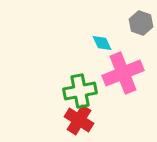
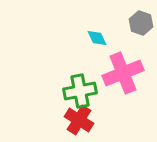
cyan diamond: moved 5 px left, 5 px up
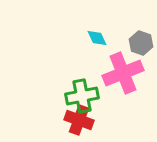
gray hexagon: moved 20 px down
green cross: moved 2 px right, 5 px down
red cross: rotated 12 degrees counterclockwise
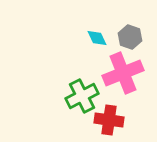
gray hexagon: moved 11 px left, 6 px up
green cross: rotated 16 degrees counterclockwise
red cross: moved 30 px right; rotated 12 degrees counterclockwise
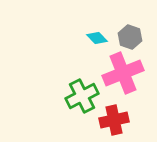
cyan diamond: rotated 20 degrees counterclockwise
red cross: moved 5 px right; rotated 20 degrees counterclockwise
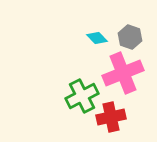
red cross: moved 3 px left, 3 px up
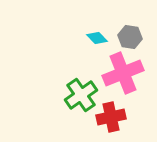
gray hexagon: rotated 10 degrees counterclockwise
green cross: moved 1 px left, 1 px up; rotated 8 degrees counterclockwise
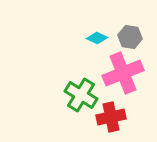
cyan diamond: rotated 20 degrees counterclockwise
green cross: rotated 24 degrees counterclockwise
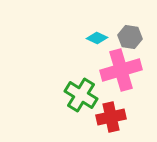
pink cross: moved 2 px left, 3 px up; rotated 6 degrees clockwise
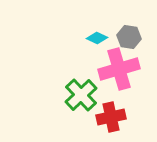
gray hexagon: moved 1 px left
pink cross: moved 2 px left, 1 px up
green cross: rotated 16 degrees clockwise
